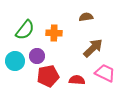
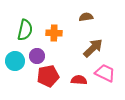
green semicircle: rotated 25 degrees counterclockwise
red semicircle: moved 2 px right
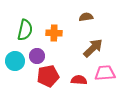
pink trapezoid: rotated 30 degrees counterclockwise
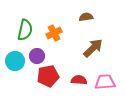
orange cross: rotated 28 degrees counterclockwise
pink trapezoid: moved 9 px down
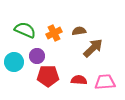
brown semicircle: moved 7 px left, 14 px down
green semicircle: rotated 80 degrees counterclockwise
cyan circle: moved 1 px left, 1 px down
red pentagon: rotated 10 degrees clockwise
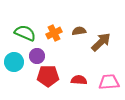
green semicircle: moved 3 px down
brown arrow: moved 8 px right, 6 px up
pink trapezoid: moved 4 px right
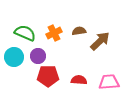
brown arrow: moved 1 px left, 1 px up
purple circle: moved 1 px right
cyan circle: moved 5 px up
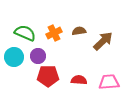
brown arrow: moved 3 px right
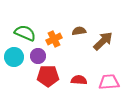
orange cross: moved 6 px down
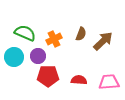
brown semicircle: moved 2 px right, 3 px down; rotated 120 degrees clockwise
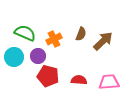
red pentagon: rotated 15 degrees clockwise
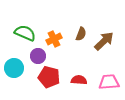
brown arrow: moved 1 px right
cyan circle: moved 11 px down
red pentagon: moved 1 px right, 1 px down
